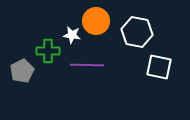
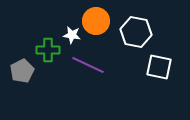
white hexagon: moved 1 px left
green cross: moved 1 px up
purple line: moved 1 px right; rotated 24 degrees clockwise
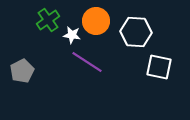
white hexagon: rotated 8 degrees counterclockwise
green cross: moved 30 px up; rotated 35 degrees counterclockwise
purple line: moved 1 px left, 3 px up; rotated 8 degrees clockwise
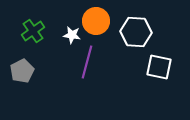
green cross: moved 15 px left, 11 px down
purple line: rotated 72 degrees clockwise
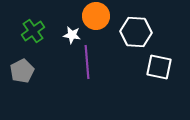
orange circle: moved 5 px up
purple line: rotated 20 degrees counterclockwise
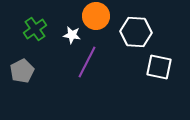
green cross: moved 2 px right, 2 px up
purple line: rotated 32 degrees clockwise
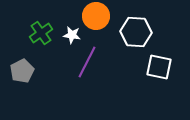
green cross: moved 6 px right, 4 px down
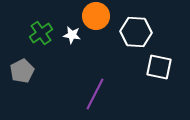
purple line: moved 8 px right, 32 px down
